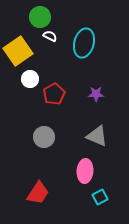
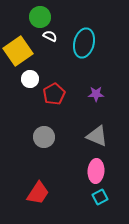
pink ellipse: moved 11 px right
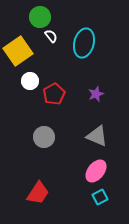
white semicircle: moved 1 px right; rotated 24 degrees clockwise
white circle: moved 2 px down
purple star: rotated 21 degrees counterclockwise
pink ellipse: rotated 35 degrees clockwise
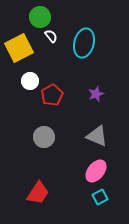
yellow square: moved 1 px right, 3 px up; rotated 8 degrees clockwise
red pentagon: moved 2 px left, 1 px down
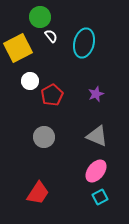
yellow square: moved 1 px left
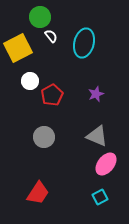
pink ellipse: moved 10 px right, 7 px up
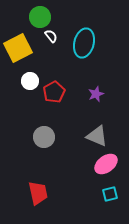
red pentagon: moved 2 px right, 3 px up
pink ellipse: rotated 15 degrees clockwise
red trapezoid: rotated 45 degrees counterclockwise
cyan square: moved 10 px right, 3 px up; rotated 14 degrees clockwise
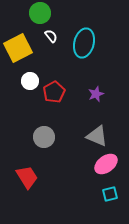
green circle: moved 4 px up
red trapezoid: moved 11 px left, 16 px up; rotated 20 degrees counterclockwise
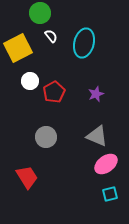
gray circle: moved 2 px right
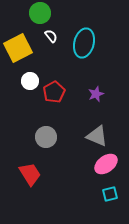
red trapezoid: moved 3 px right, 3 px up
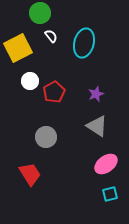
gray triangle: moved 10 px up; rotated 10 degrees clockwise
